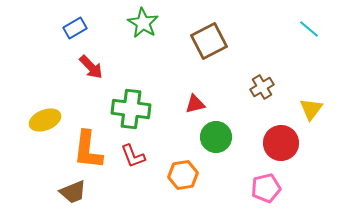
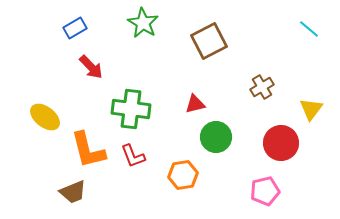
yellow ellipse: moved 3 px up; rotated 60 degrees clockwise
orange L-shape: rotated 21 degrees counterclockwise
pink pentagon: moved 1 px left, 3 px down
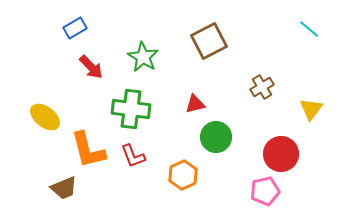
green star: moved 34 px down
red circle: moved 11 px down
orange hexagon: rotated 16 degrees counterclockwise
brown trapezoid: moved 9 px left, 4 px up
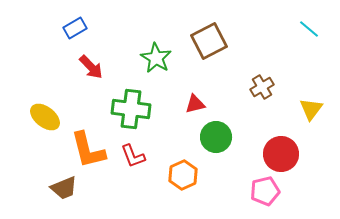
green star: moved 13 px right, 1 px down
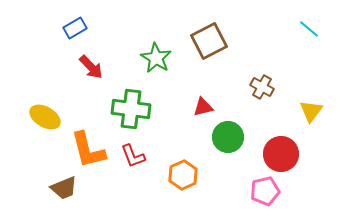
brown cross: rotated 30 degrees counterclockwise
red triangle: moved 8 px right, 3 px down
yellow triangle: moved 2 px down
yellow ellipse: rotated 8 degrees counterclockwise
green circle: moved 12 px right
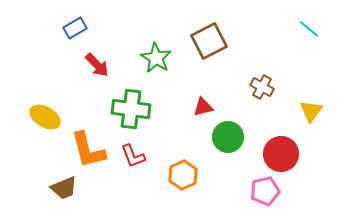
red arrow: moved 6 px right, 2 px up
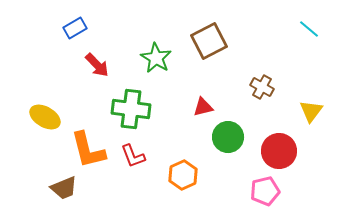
red circle: moved 2 px left, 3 px up
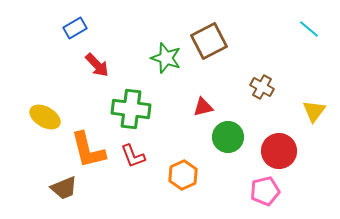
green star: moved 10 px right; rotated 12 degrees counterclockwise
yellow triangle: moved 3 px right
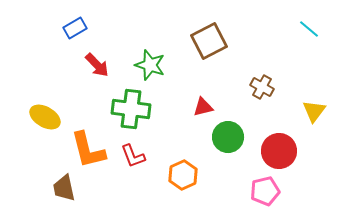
green star: moved 16 px left, 7 px down
brown trapezoid: rotated 100 degrees clockwise
